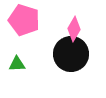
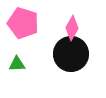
pink pentagon: moved 1 px left, 3 px down
pink diamond: moved 2 px left, 1 px up
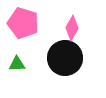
black circle: moved 6 px left, 4 px down
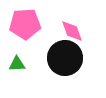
pink pentagon: moved 2 px right, 1 px down; rotated 20 degrees counterclockwise
pink diamond: moved 3 px down; rotated 50 degrees counterclockwise
